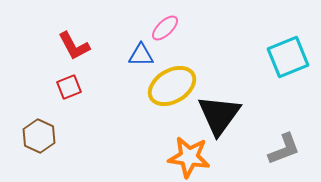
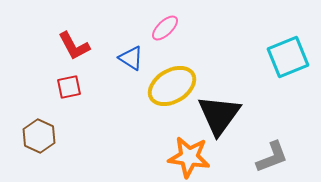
blue triangle: moved 10 px left, 3 px down; rotated 32 degrees clockwise
red square: rotated 10 degrees clockwise
gray L-shape: moved 12 px left, 8 px down
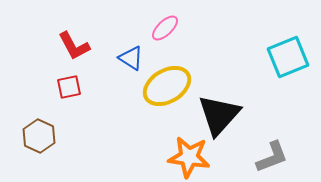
yellow ellipse: moved 5 px left
black triangle: rotated 6 degrees clockwise
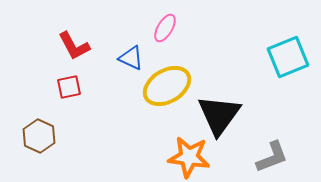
pink ellipse: rotated 16 degrees counterclockwise
blue triangle: rotated 8 degrees counterclockwise
black triangle: rotated 6 degrees counterclockwise
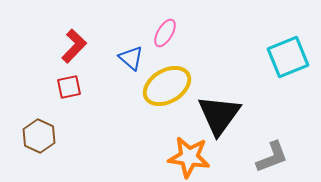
pink ellipse: moved 5 px down
red L-shape: rotated 108 degrees counterclockwise
blue triangle: rotated 16 degrees clockwise
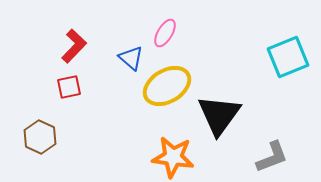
brown hexagon: moved 1 px right, 1 px down
orange star: moved 16 px left
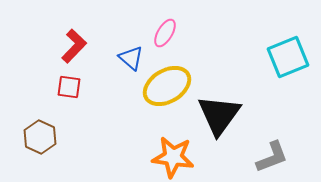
red square: rotated 20 degrees clockwise
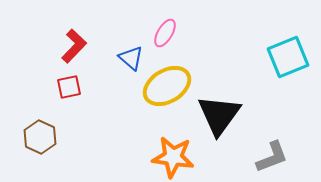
red square: rotated 20 degrees counterclockwise
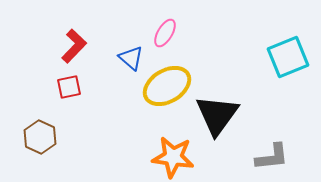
black triangle: moved 2 px left
gray L-shape: rotated 15 degrees clockwise
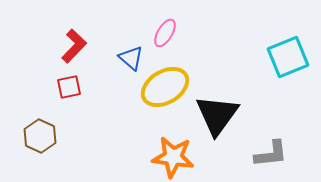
yellow ellipse: moved 2 px left, 1 px down
brown hexagon: moved 1 px up
gray L-shape: moved 1 px left, 3 px up
